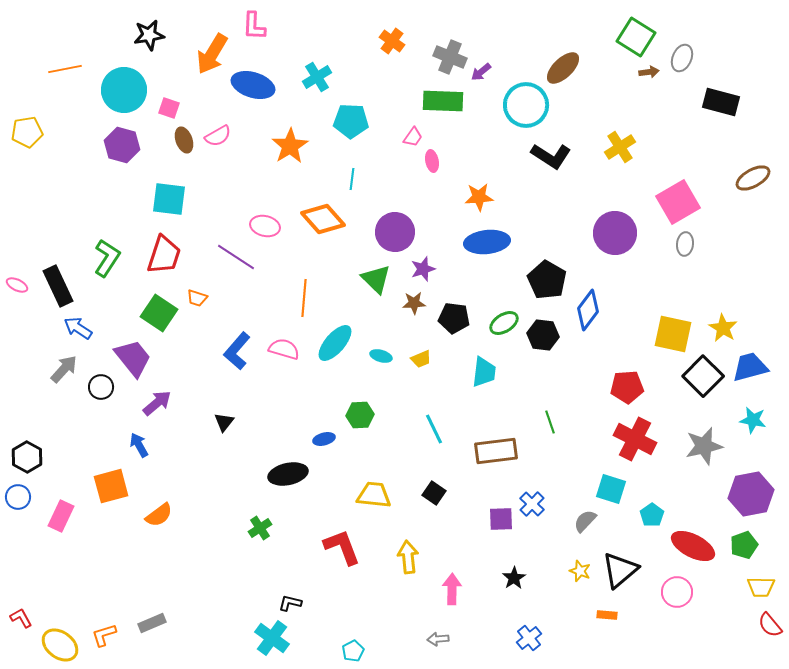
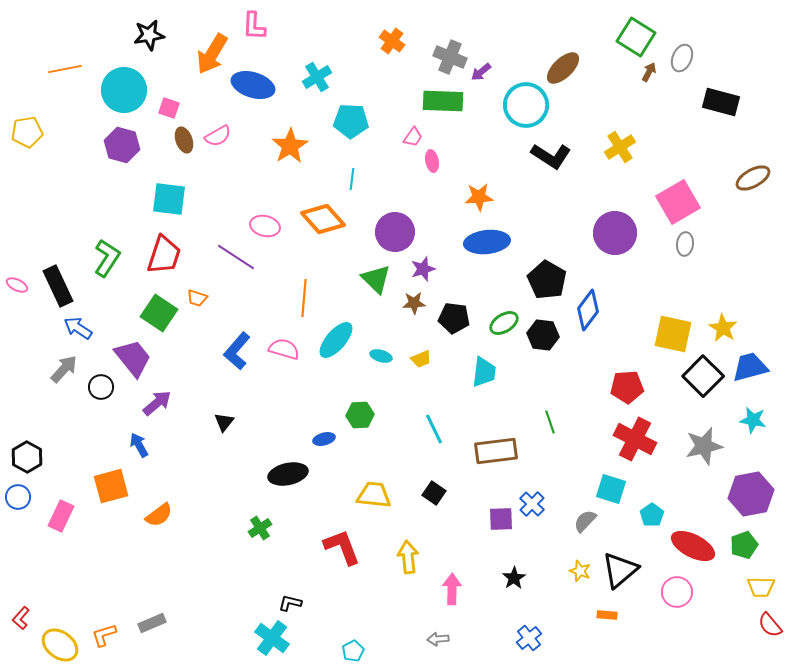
brown arrow at (649, 72): rotated 54 degrees counterclockwise
cyan ellipse at (335, 343): moved 1 px right, 3 px up
red L-shape at (21, 618): rotated 110 degrees counterclockwise
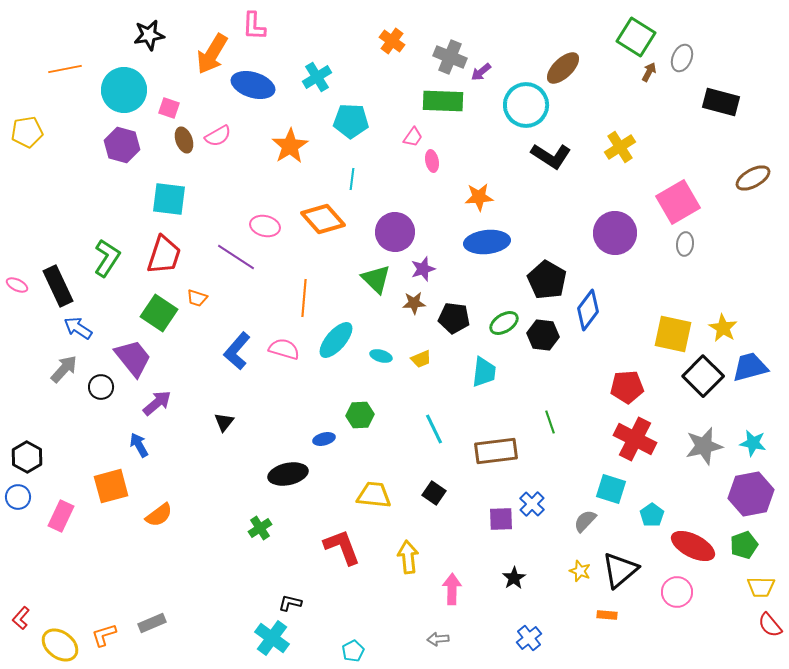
cyan star at (753, 420): moved 23 px down
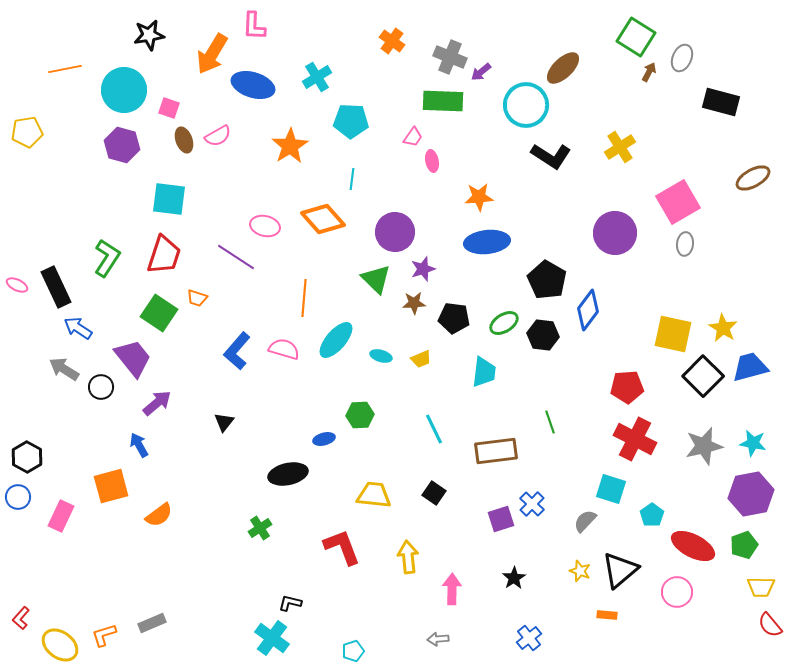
black rectangle at (58, 286): moved 2 px left, 1 px down
gray arrow at (64, 369): rotated 100 degrees counterclockwise
purple square at (501, 519): rotated 16 degrees counterclockwise
cyan pentagon at (353, 651): rotated 10 degrees clockwise
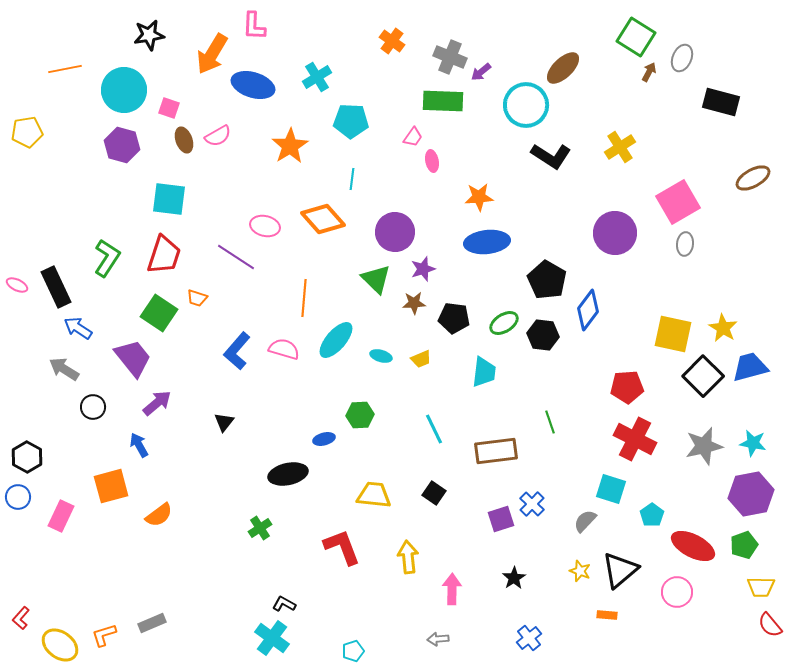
black circle at (101, 387): moved 8 px left, 20 px down
black L-shape at (290, 603): moved 6 px left, 1 px down; rotated 15 degrees clockwise
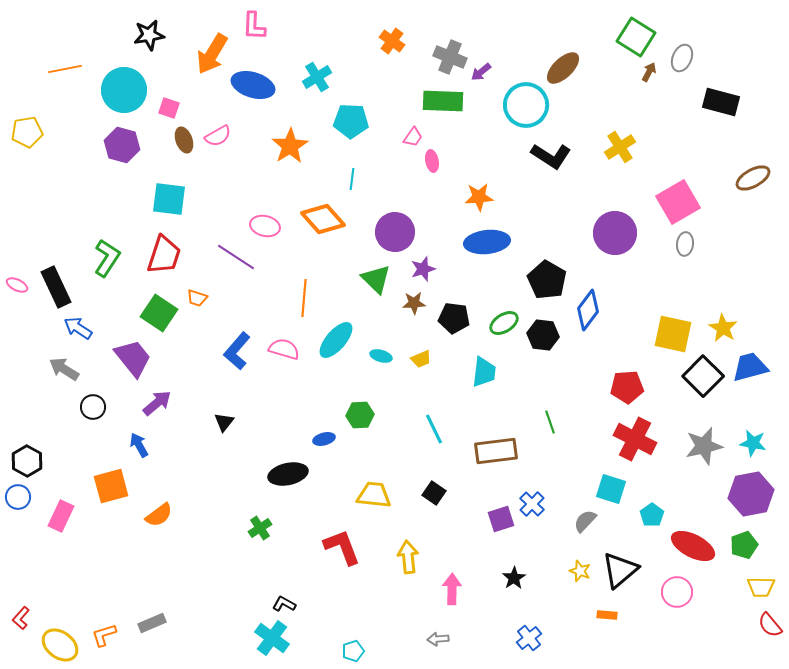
black hexagon at (27, 457): moved 4 px down
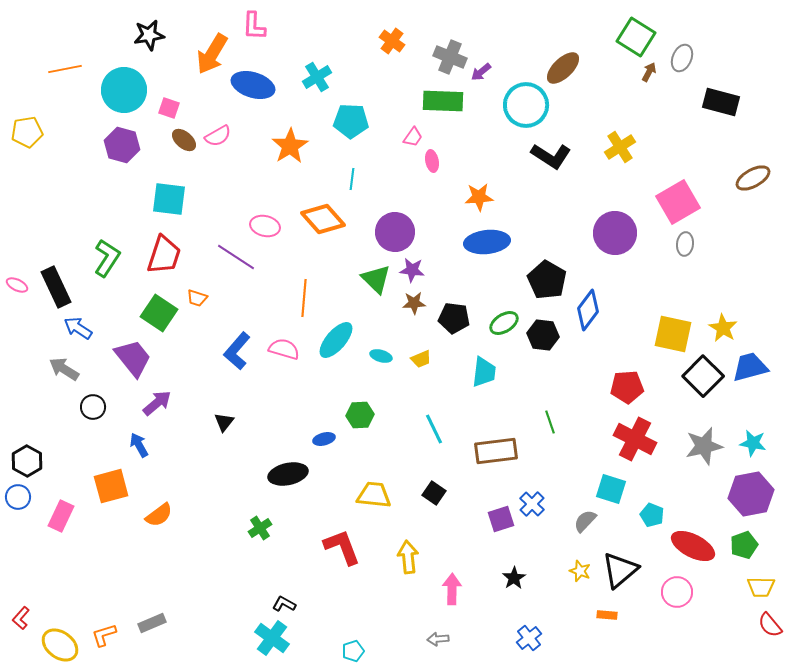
brown ellipse at (184, 140): rotated 30 degrees counterclockwise
purple star at (423, 269): moved 11 px left, 1 px down; rotated 25 degrees clockwise
cyan pentagon at (652, 515): rotated 15 degrees counterclockwise
